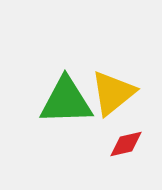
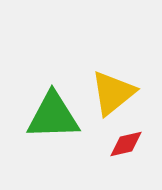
green triangle: moved 13 px left, 15 px down
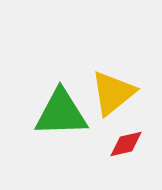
green triangle: moved 8 px right, 3 px up
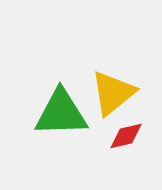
red diamond: moved 8 px up
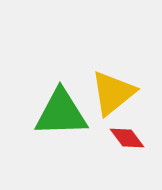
red diamond: moved 1 px right, 2 px down; rotated 66 degrees clockwise
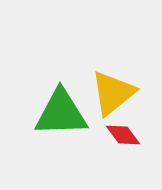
red diamond: moved 4 px left, 3 px up
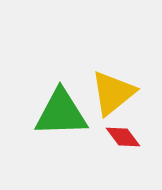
red diamond: moved 2 px down
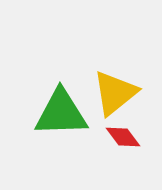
yellow triangle: moved 2 px right
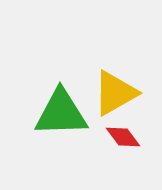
yellow triangle: rotated 9 degrees clockwise
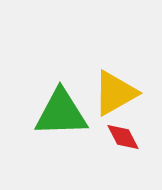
red diamond: rotated 9 degrees clockwise
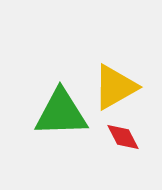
yellow triangle: moved 6 px up
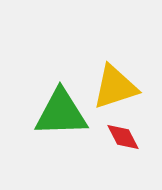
yellow triangle: rotated 12 degrees clockwise
